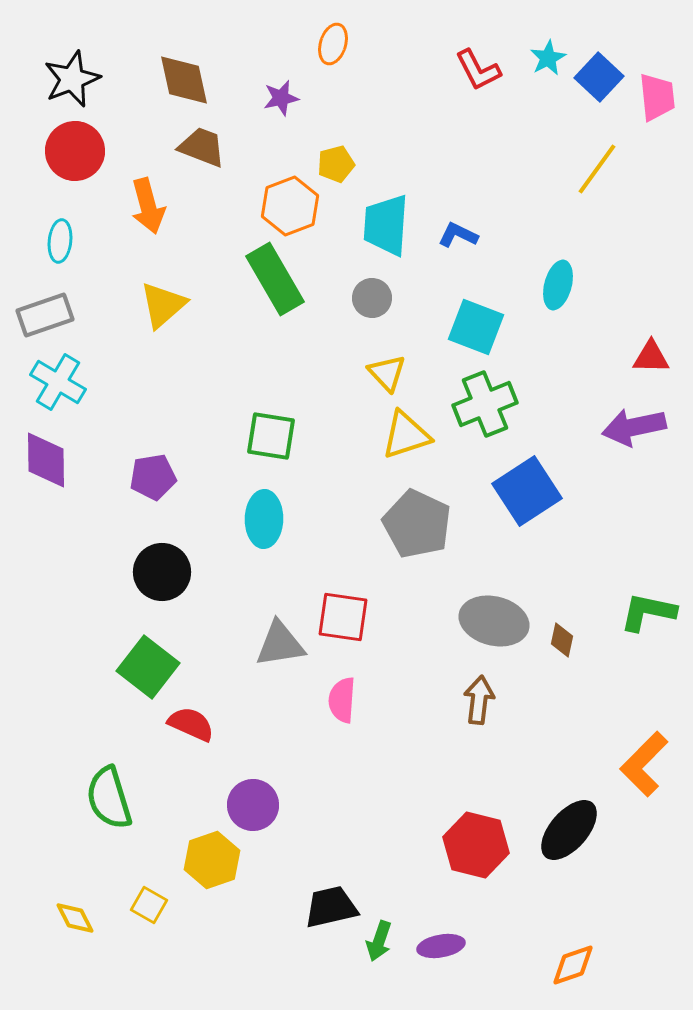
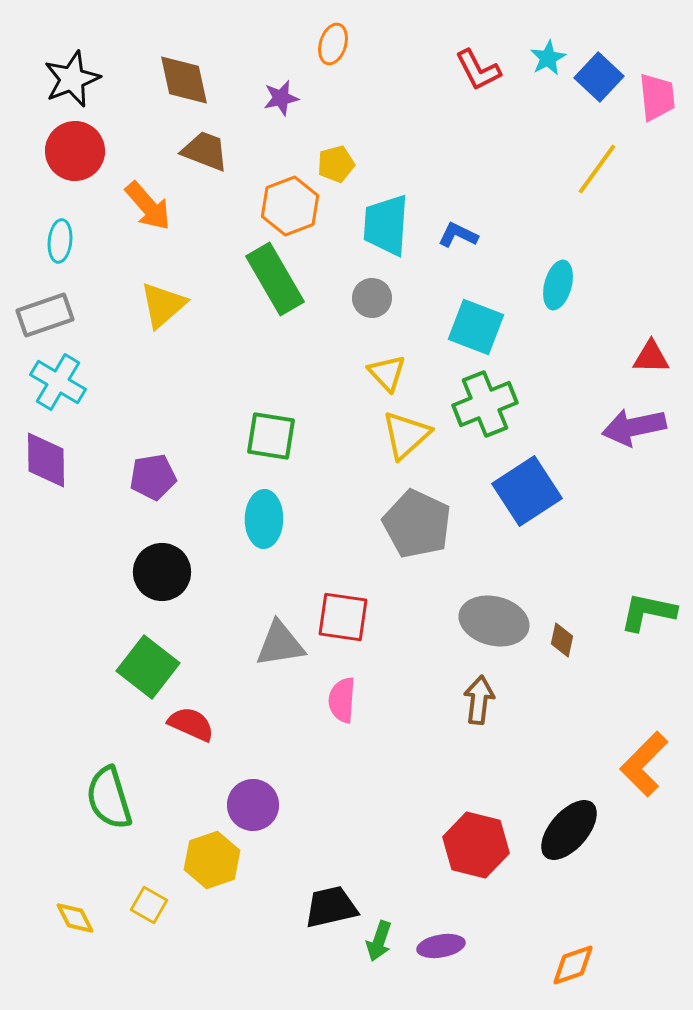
brown trapezoid at (202, 147): moved 3 px right, 4 px down
orange arrow at (148, 206): rotated 26 degrees counterclockwise
yellow triangle at (406, 435): rotated 24 degrees counterclockwise
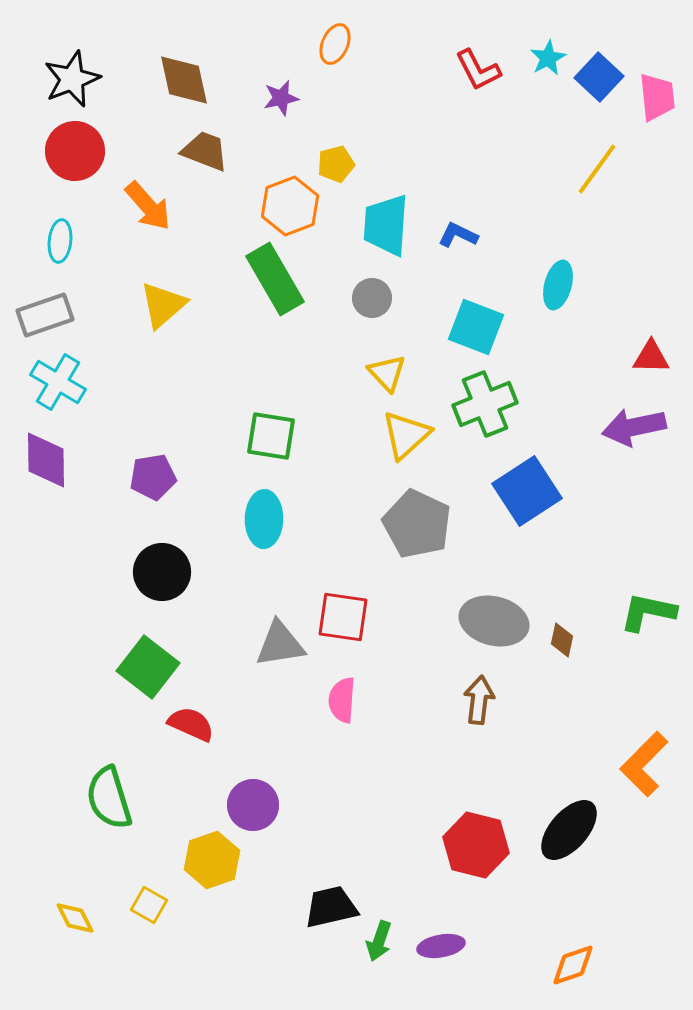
orange ellipse at (333, 44): moved 2 px right; rotated 6 degrees clockwise
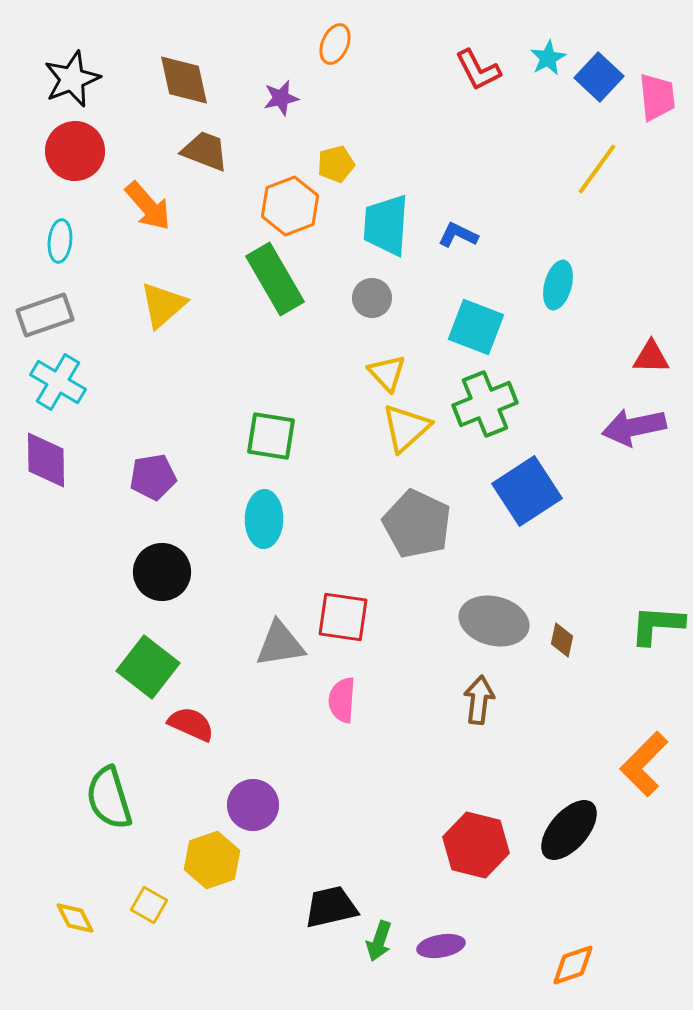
yellow triangle at (406, 435): moved 7 px up
green L-shape at (648, 612): moved 9 px right, 13 px down; rotated 8 degrees counterclockwise
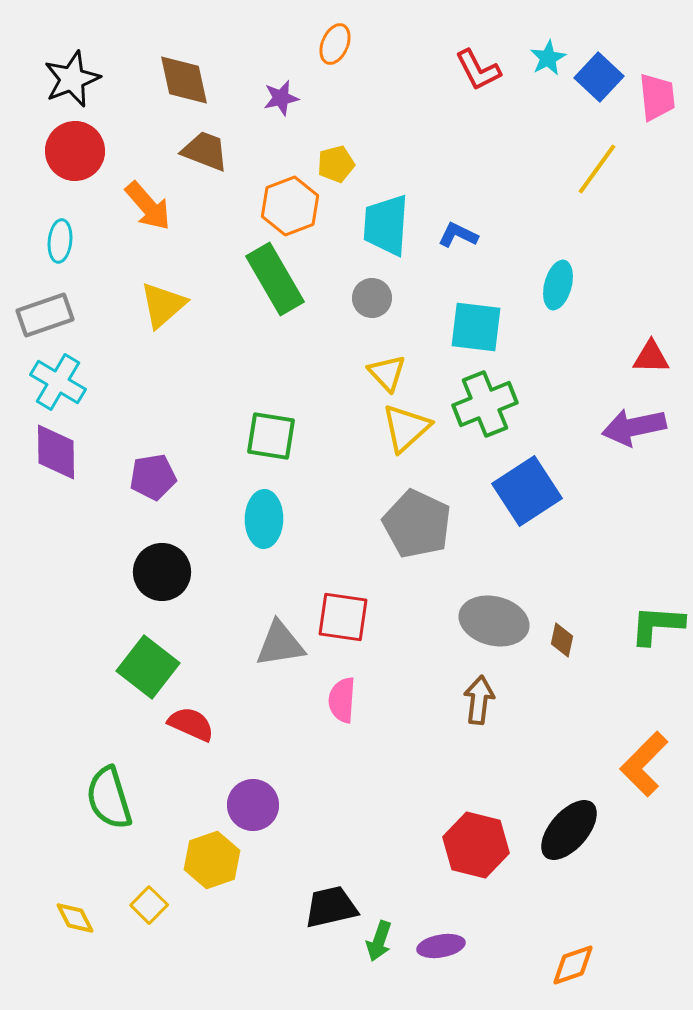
cyan square at (476, 327): rotated 14 degrees counterclockwise
purple diamond at (46, 460): moved 10 px right, 8 px up
yellow square at (149, 905): rotated 15 degrees clockwise
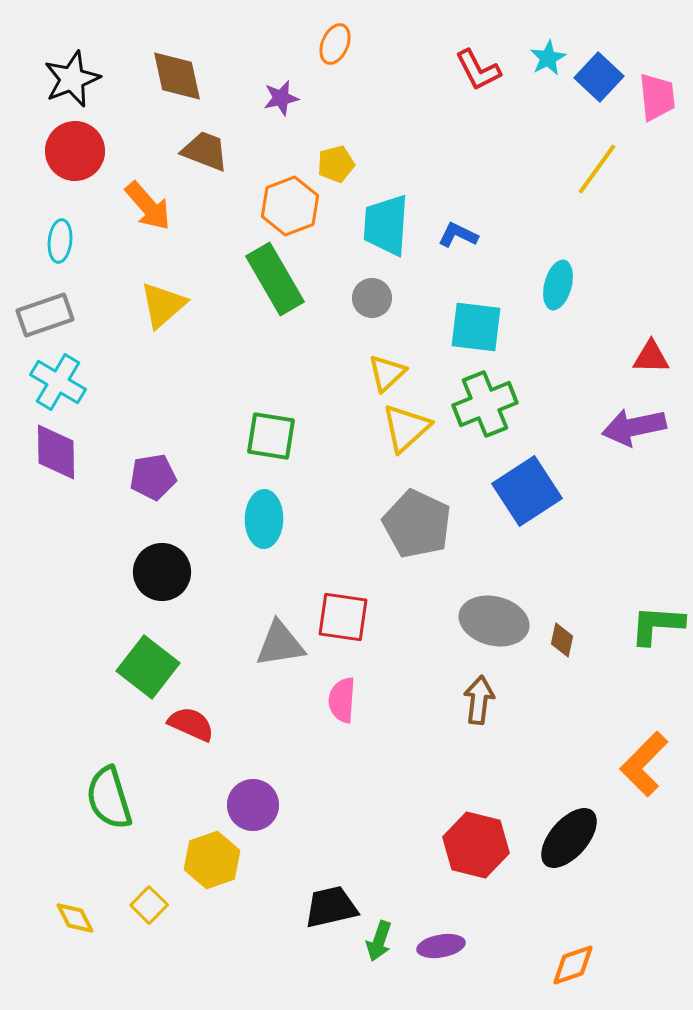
brown diamond at (184, 80): moved 7 px left, 4 px up
yellow triangle at (387, 373): rotated 30 degrees clockwise
black ellipse at (569, 830): moved 8 px down
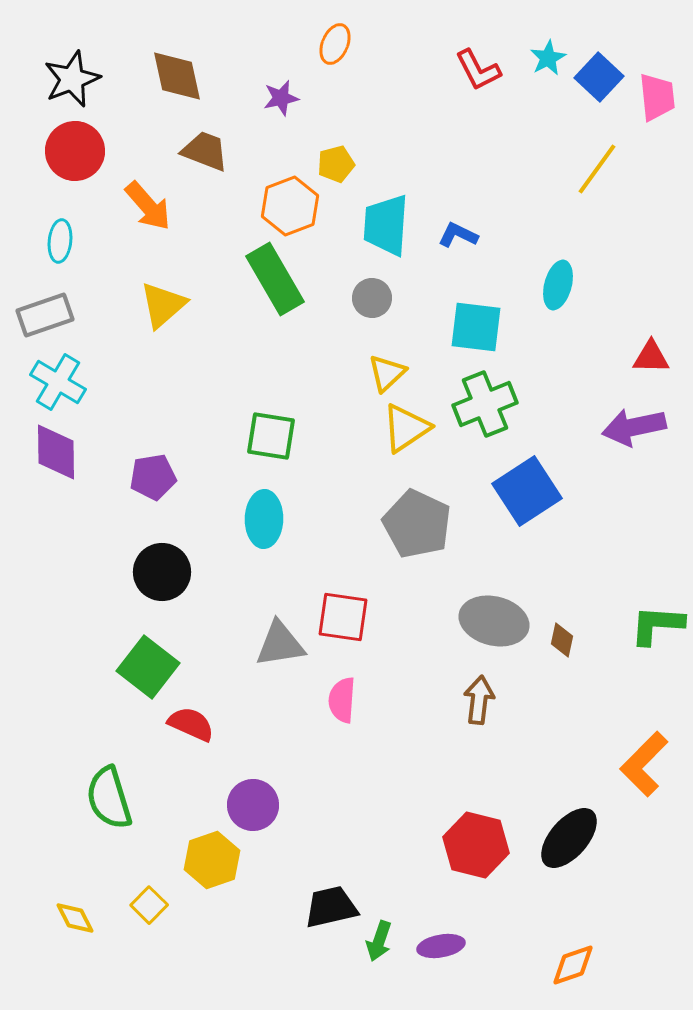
yellow triangle at (406, 428): rotated 8 degrees clockwise
